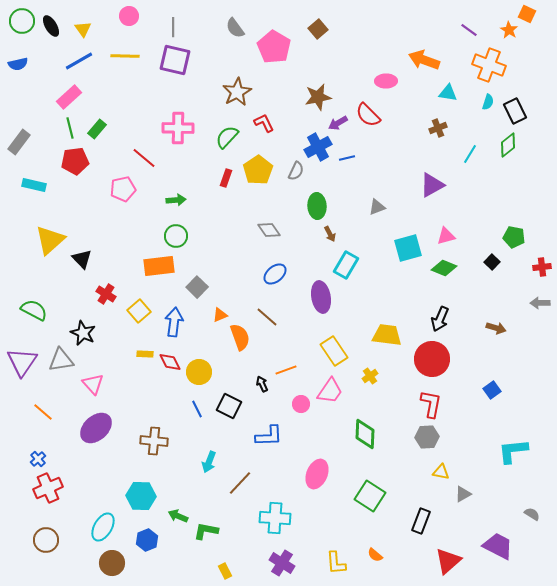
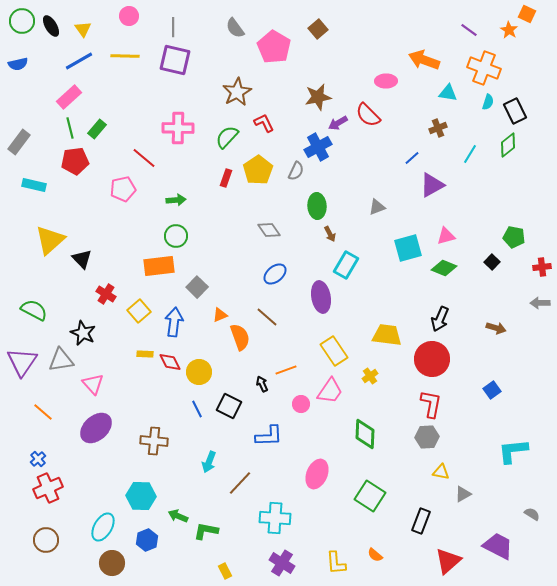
orange cross at (489, 65): moved 5 px left, 3 px down
blue line at (347, 158): moved 65 px right; rotated 28 degrees counterclockwise
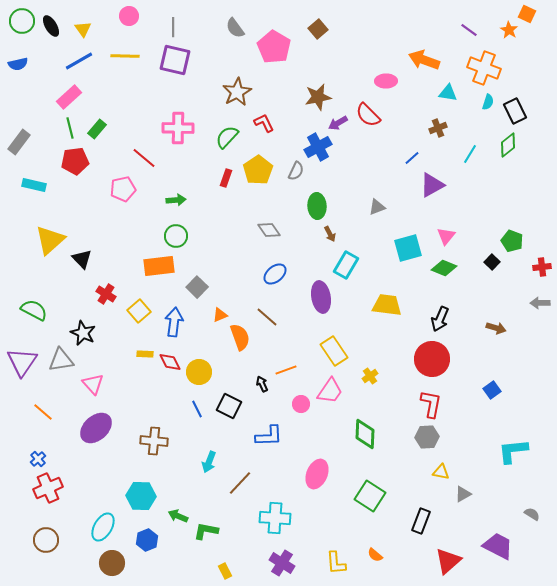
pink triangle at (446, 236): rotated 36 degrees counterclockwise
green pentagon at (514, 237): moved 2 px left, 4 px down; rotated 10 degrees clockwise
yellow trapezoid at (387, 335): moved 30 px up
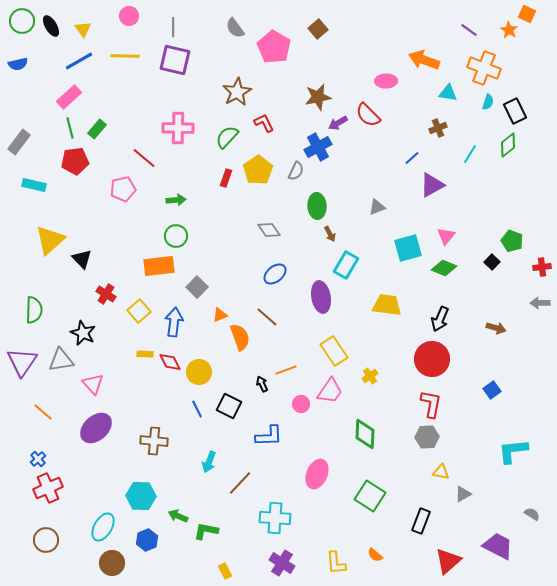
green semicircle at (34, 310): rotated 64 degrees clockwise
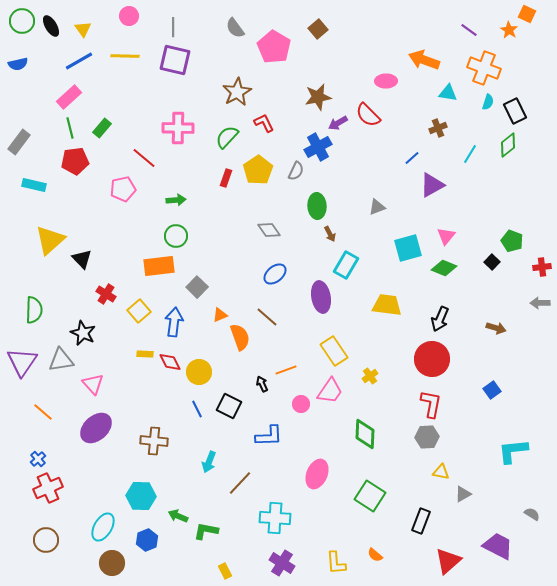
green rectangle at (97, 129): moved 5 px right, 1 px up
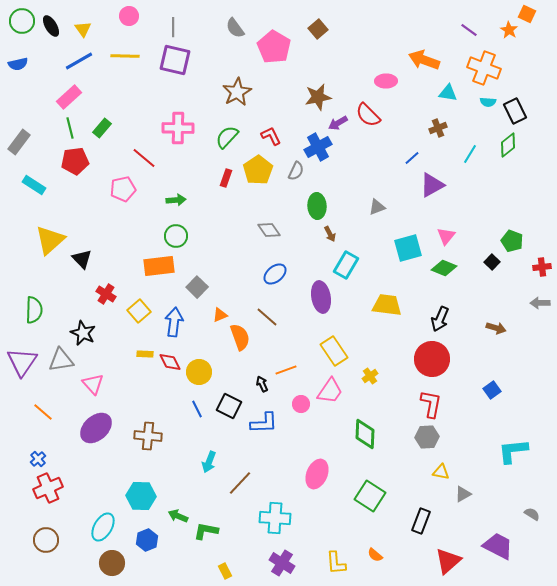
cyan semicircle at (488, 102): rotated 77 degrees clockwise
red L-shape at (264, 123): moved 7 px right, 13 px down
cyan rectangle at (34, 185): rotated 20 degrees clockwise
blue L-shape at (269, 436): moved 5 px left, 13 px up
brown cross at (154, 441): moved 6 px left, 5 px up
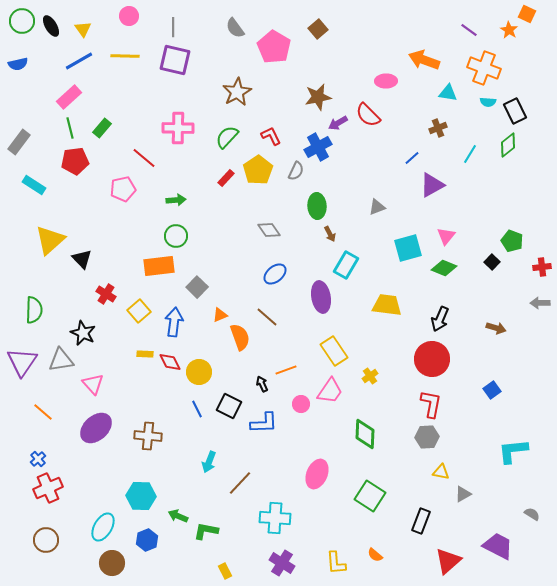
red rectangle at (226, 178): rotated 24 degrees clockwise
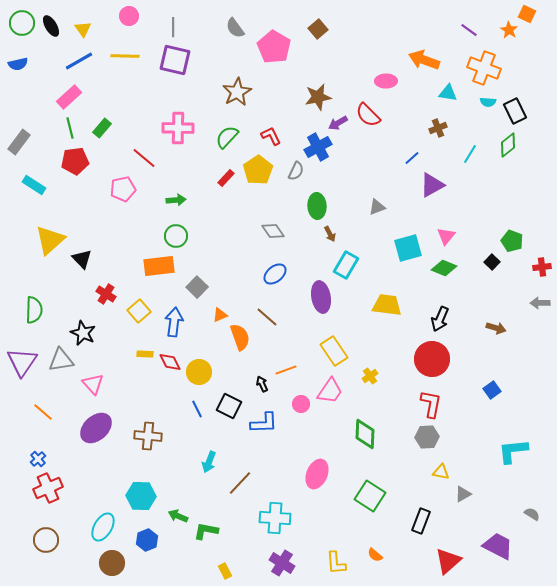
green circle at (22, 21): moved 2 px down
gray diamond at (269, 230): moved 4 px right, 1 px down
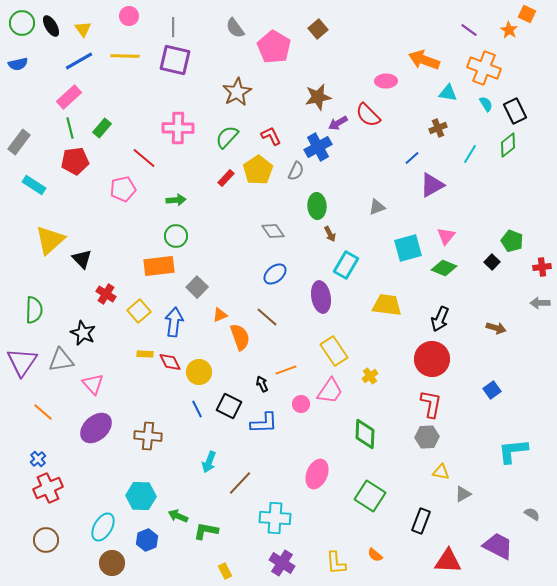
cyan semicircle at (488, 102): moved 2 px left, 2 px down; rotated 126 degrees counterclockwise
red triangle at (448, 561): rotated 44 degrees clockwise
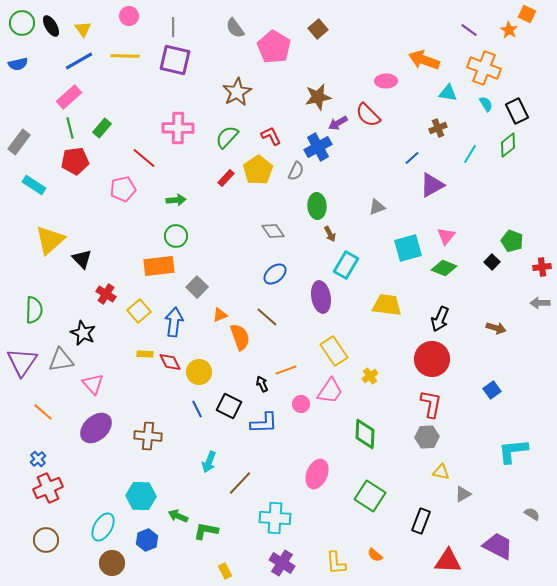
black rectangle at (515, 111): moved 2 px right
